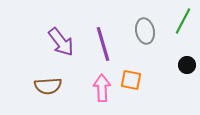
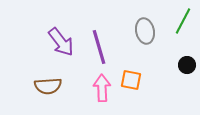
purple line: moved 4 px left, 3 px down
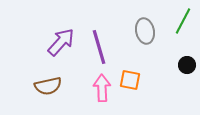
purple arrow: rotated 100 degrees counterclockwise
orange square: moved 1 px left
brown semicircle: rotated 8 degrees counterclockwise
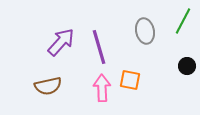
black circle: moved 1 px down
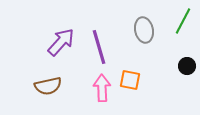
gray ellipse: moved 1 px left, 1 px up
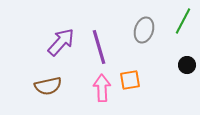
gray ellipse: rotated 30 degrees clockwise
black circle: moved 1 px up
orange square: rotated 20 degrees counterclockwise
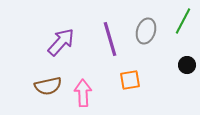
gray ellipse: moved 2 px right, 1 px down
purple line: moved 11 px right, 8 px up
pink arrow: moved 19 px left, 5 px down
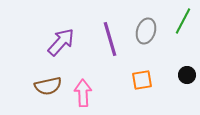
black circle: moved 10 px down
orange square: moved 12 px right
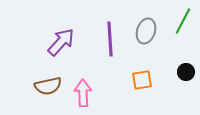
purple line: rotated 12 degrees clockwise
black circle: moved 1 px left, 3 px up
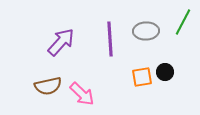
green line: moved 1 px down
gray ellipse: rotated 70 degrees clockwise
black circle: moved 21 px left
orange square: moved 3 px up
pink arrow: moved 1 px left, 1 px down; rotated 136 degrees clockwise
